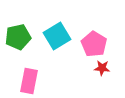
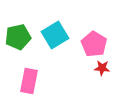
cyan square: moved 2 px left, 1 px up
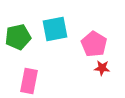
cyan square: moved 6 px up; rotated 20 degrees clockwise
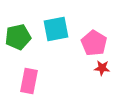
cyan square: moved 1 px right
pink pentagon: moved 1 px up
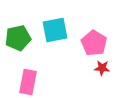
cyan square: moved 1 px left, 1 px down
green pentagon: moved 1 px down
pink rectangle: moved 1 px left, 1 px down
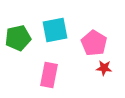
red star: moved 2 px right
pink rectangle: moved 21 px right, 7 px up
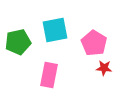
green pentagon: moved 4 px down
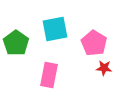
cyan square: moved 1 px up
green pentagon: moved 2 px left, 1 px down; rotated 25 degrees counterclockwise
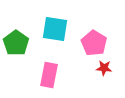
cyan square: rotated 20 degrees clockwise
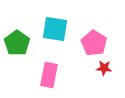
green pentagon: moved 1 px right
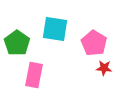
pink rectangle: moved 15 px left
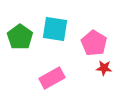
green pentagon: moved 3 px right, 6 px up
pink rectangle: moved 18 px right, 3 px down; rotated 50 degrees clockwise
